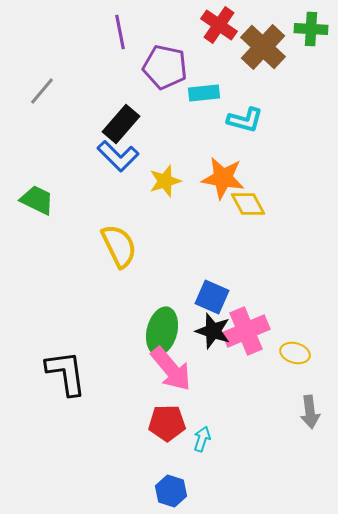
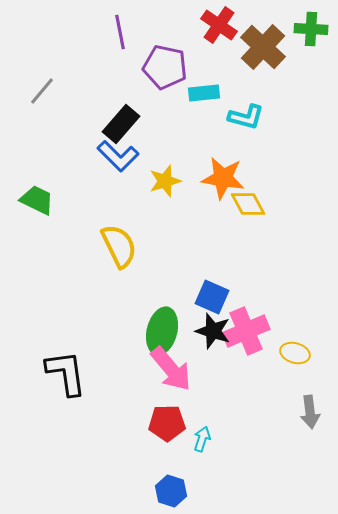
cyan L-shape: moved 1 px right, 3 px up
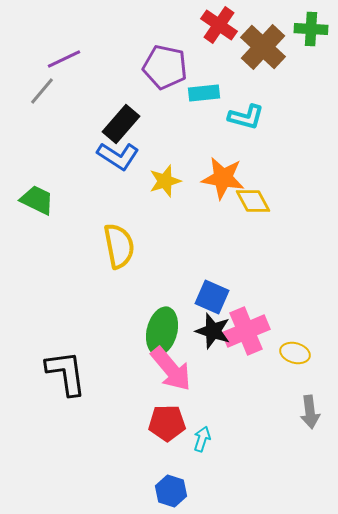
purple line: moved 56 px left, 27 px down; rotated 76 degrees clockwise
blue L-shape: rotated 12 degrees counterclockwise
yellow diamond: moved 5 px right, 3 px up
yellow semicircle: rotated 15 degrees clockwise
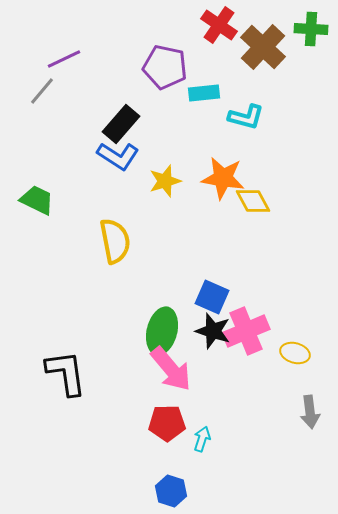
yellow semicircle: moved 4 px left, 5 px up
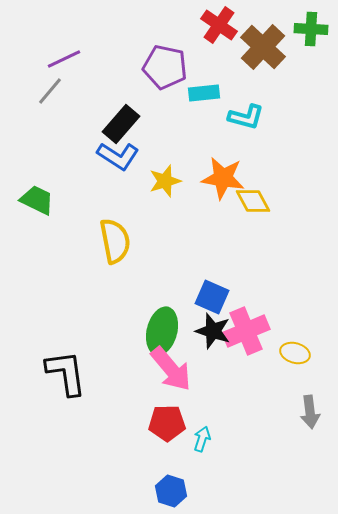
gray line: moved 8 px right
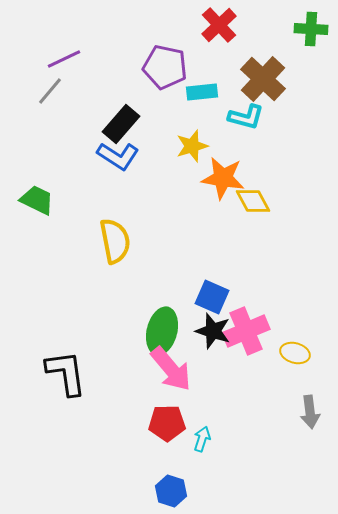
red cross: rotated 12 degrees clockwise
brown cross: moved 32 px down
cyan rectangle: moved 2 px left, 1 px up
yellow star: moved 27 px right, 35 px up
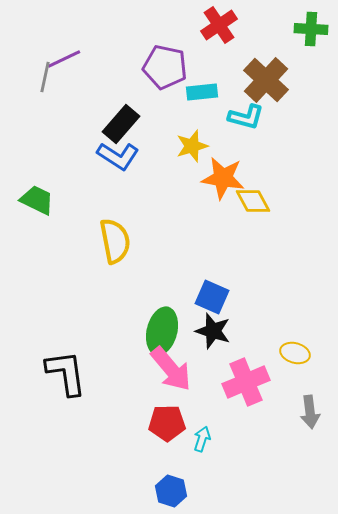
red cross: rotated 9 degrees clockwise
brown cross: moved 3 px right, 1 px down
gray line: moved 5 px left, 14 px up; rotated 28 degrees counterclockwise
pink cross: moved 51 px down
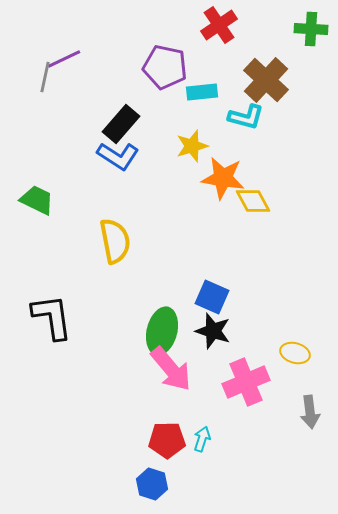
black L-shape: moved 14 px left, 56 px up
red pentagon: moved 17 px down
blue hexagon: moved 19 px left, 7 px up
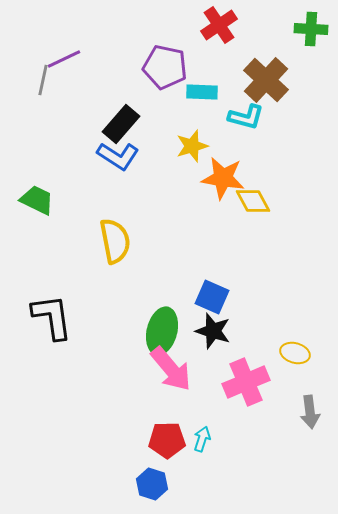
gray line: moved 2 px left, 3 px down
cyan rectangle: rotated 8 degrees clockwise
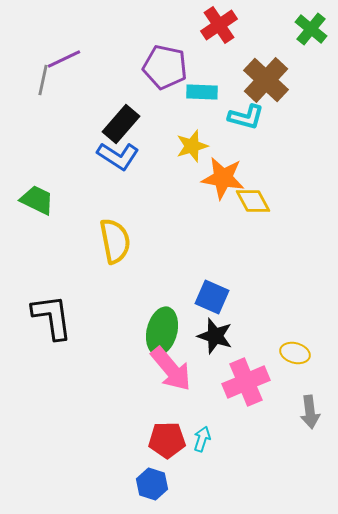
green cross: rotated 36 degrees clockwise
black star: moved 2 px right, 5 px down
